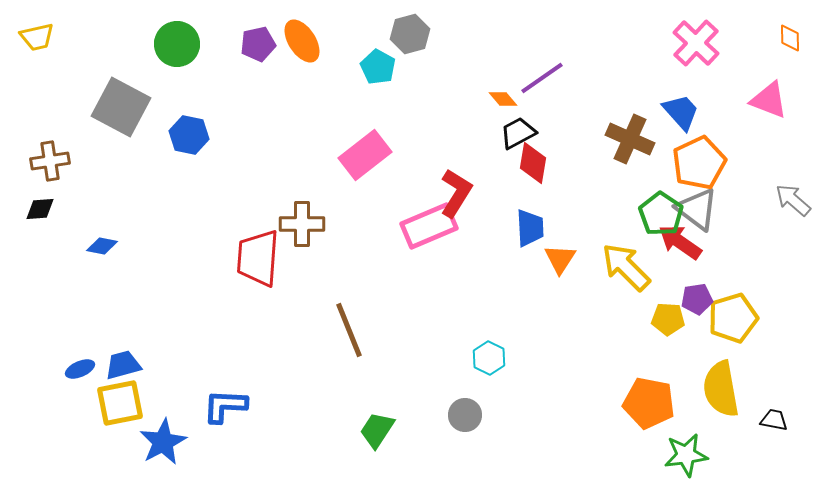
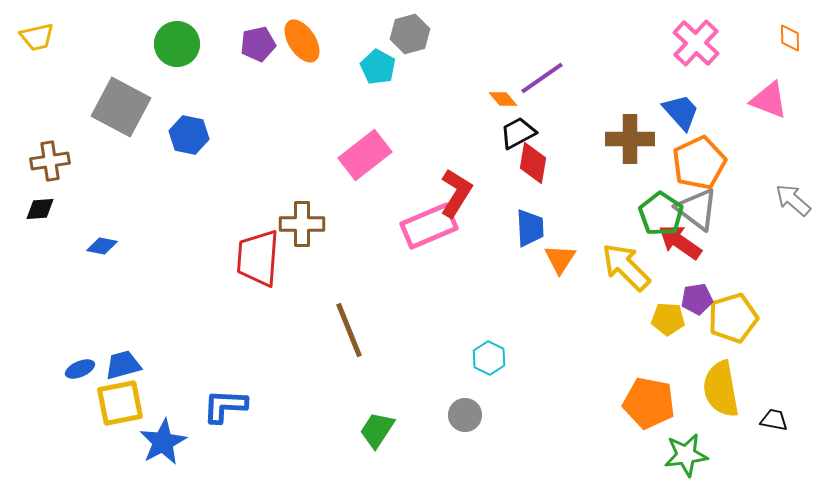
brown cross at (630, 139): rotated 24 degrees counterclockwise
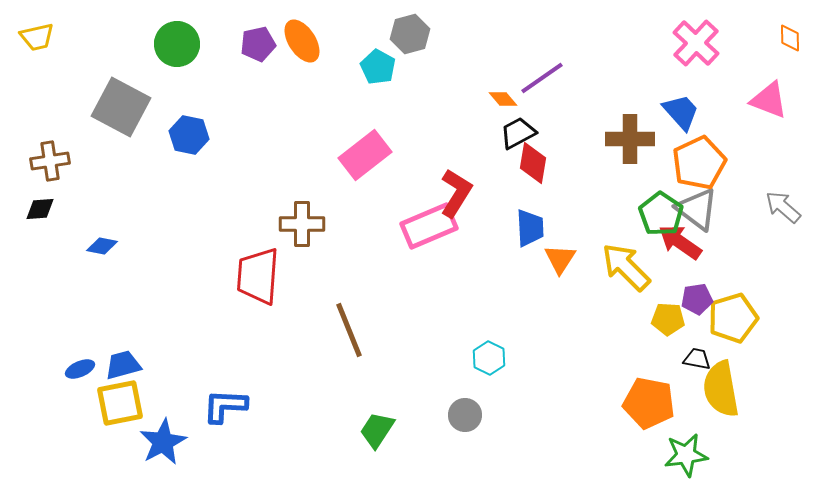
gray arrow at (793, 200): moved 10 px left, 7 px down
red trapezoid at (258, 258): moved 18 px down
black trapezoid at (774, 420): moved 77 px left, 61 px up
